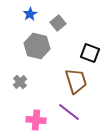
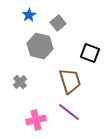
blue star: moved 1 px left, 1 px down
gray hexagon: moved 3 px right
brown trapezoid: moved 6 px left
pink cross: rotated 18 degrees counterclockwise
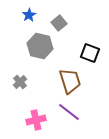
gray square: moved 1 px right
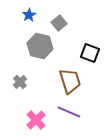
purple line: rotated 15 degrees counterclockwise
pink cross: rotated 30 degrees counterclockwise
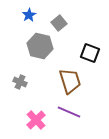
gray cross: rotated 24 degrees counterclockwise
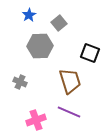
gray hexagon: rotated 15 degrees counterclockwise
pink cross: rotated 24 degrees clockwise
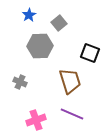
purple line: moved 3 px right, 2 px down
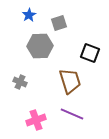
gray square: rotated 21 degrees clockwise
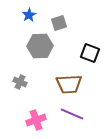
brown trapezoid: moved 1 px left, 3 px down; rotated 104 degrees clockwise
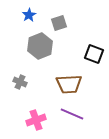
gray hexagon: rotated 20 degrees counterclockwise
black square: moved 4 px right, 1 px down
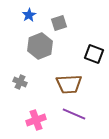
purple line: moved 2 px right
